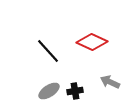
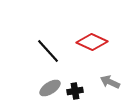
gray ellipse: moved 1 px right, 3 px up
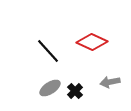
gray arrow: rotated 36 degrees counterclockwise
black cross: rotated 35 degrees counterclockwise
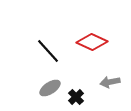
black cross: moved 1 px right, 6 px down
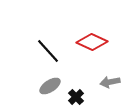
gray ellipse: moved 2 px up
